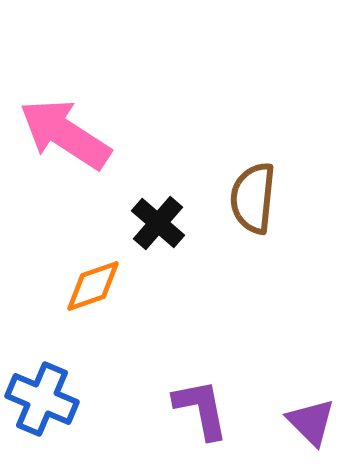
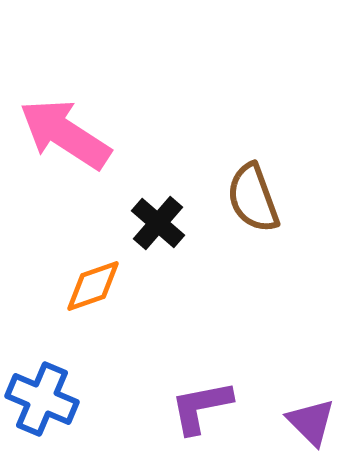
brown semicircle: rotated 26 degrees counterclockwise
purple L-shape: moved 2 px up; rotated 90 degrees counterclockwise
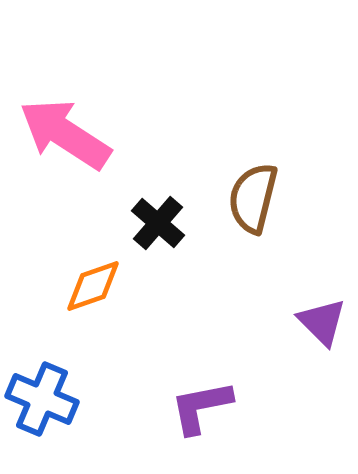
brown semicircle: rotated 34 degrees clockwise
purple triangle: moved 11 px right, 100 px up
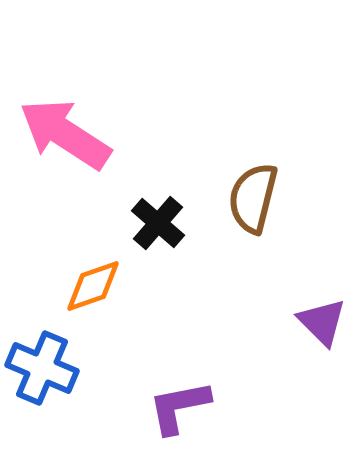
blue cross: moved 31 px up
purple L-shape: moved 22 px left
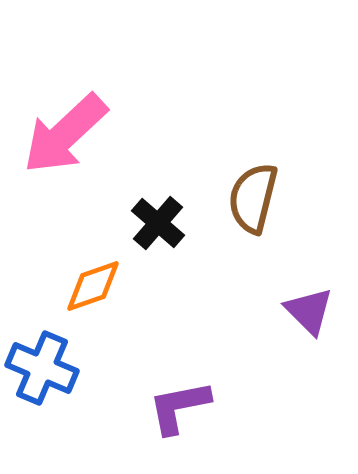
pink arrow: rotated 76 degrees counterclockwise
purple triangle: moved 13 px left, 11 px up
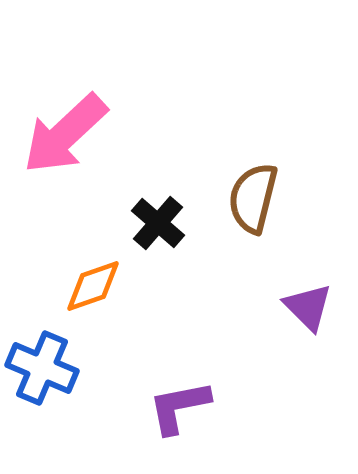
purple triangle: moved 1 px left, 4 px up
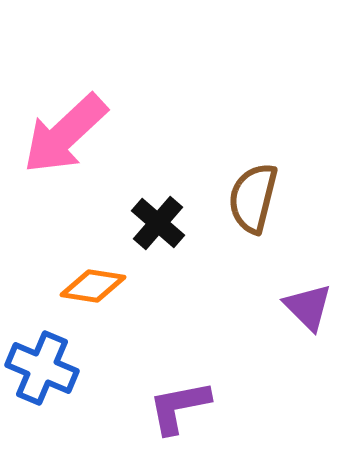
orange diamond: rotated 28 degrees clockwise
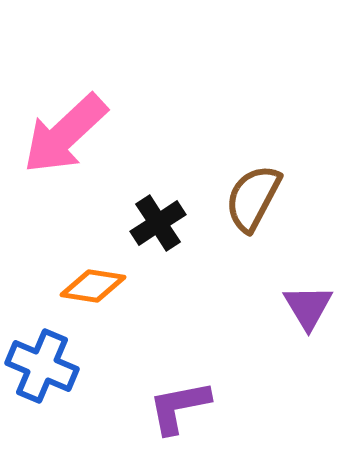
brown semicircle: rotated 14 degrees clockwise
black cross: rotated 16 degrees clockwise
purple triangle: rotated 14 degrees clockwise
blue cross: moved 2 px up
